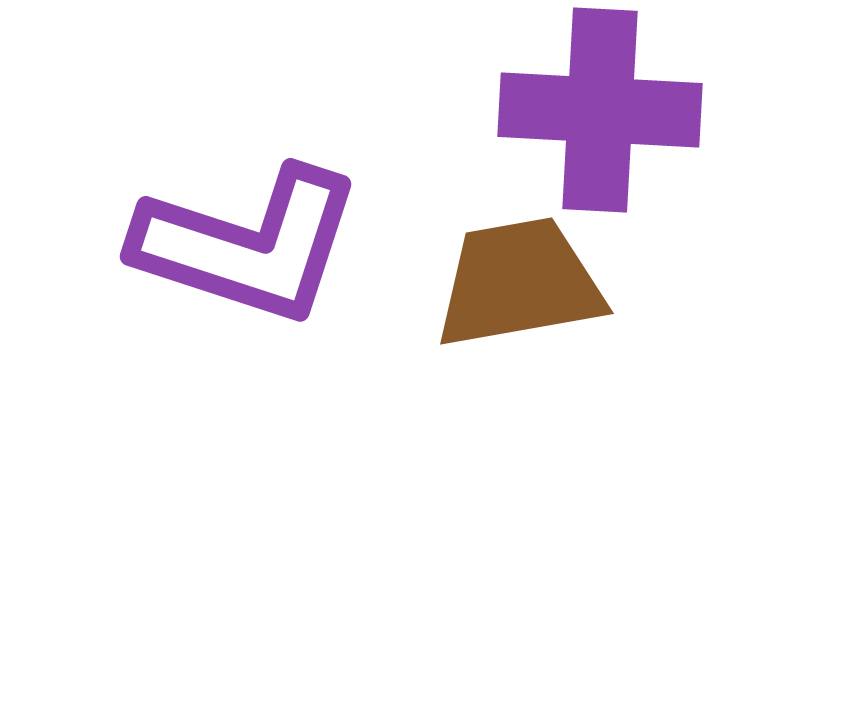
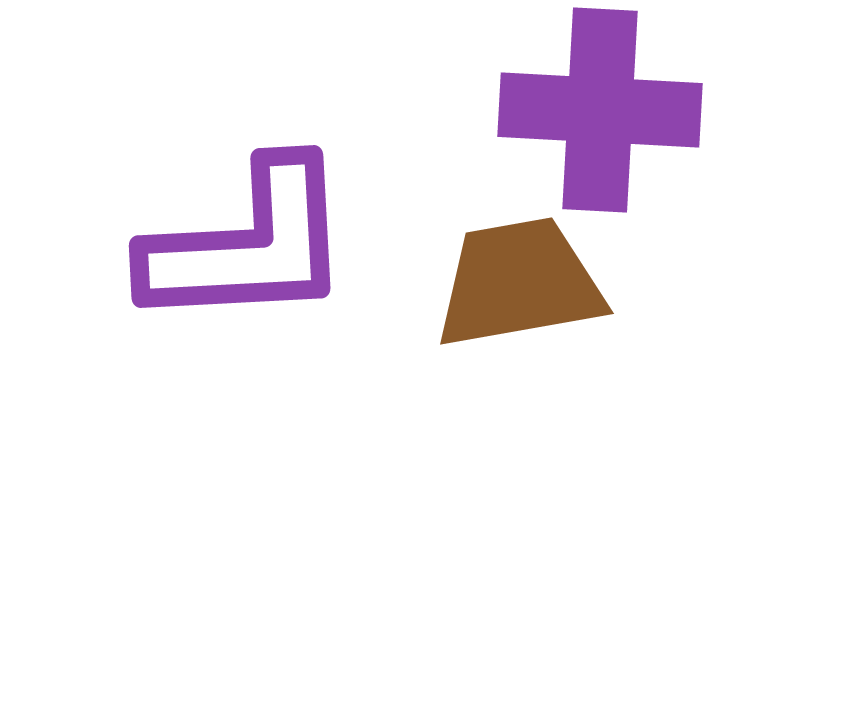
purple L-shape: rotated 21 degrees counterclockwise
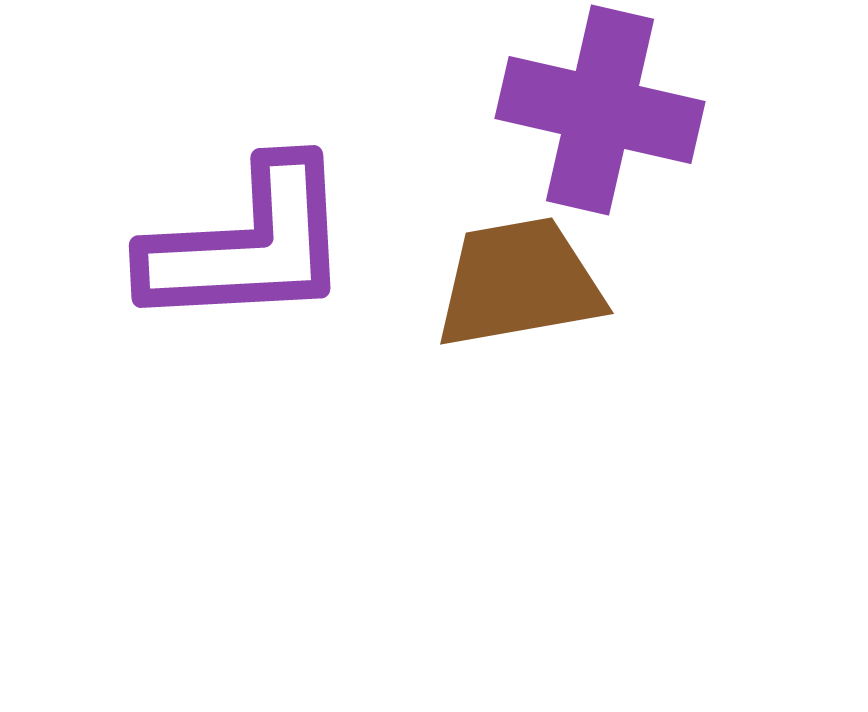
purple cross: rotated 10 degrees clockwise
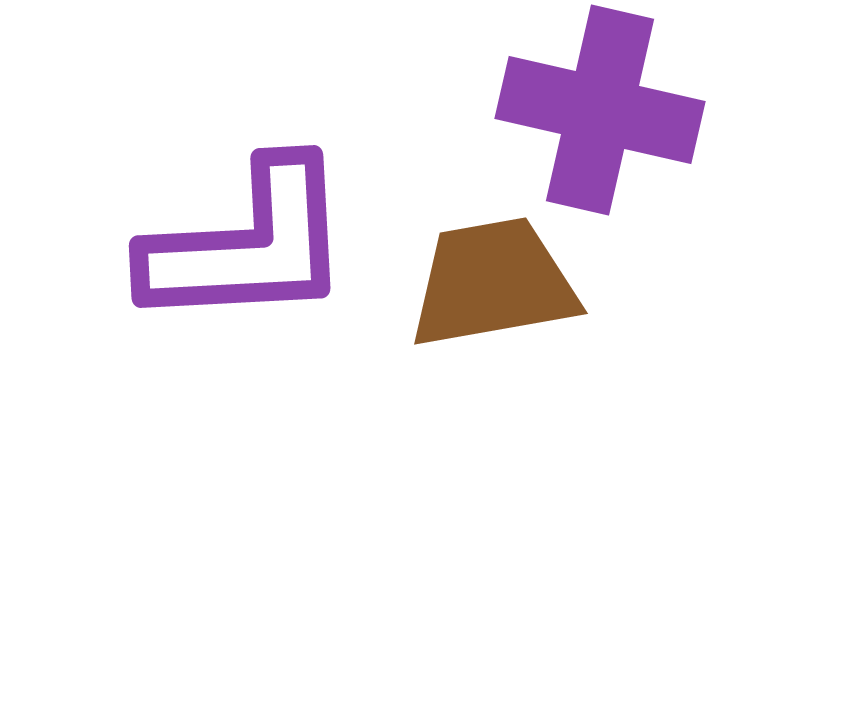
brown trapezoid: moved 26 px left
